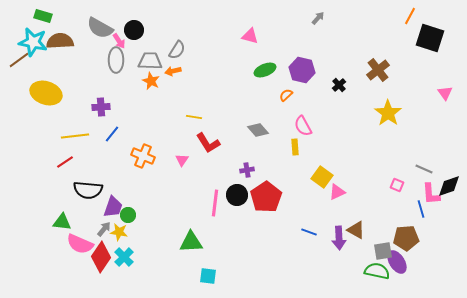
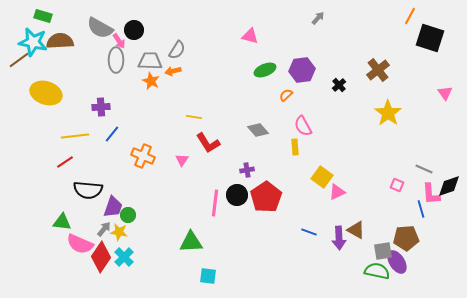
purple hexagon at (302, 70): rotated 20 degrees counterclockwise
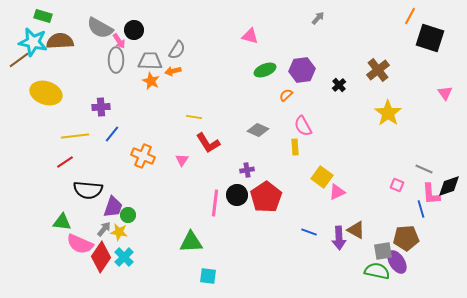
gray diamond at (258, 130): rotated 25 degrees counterclockwise
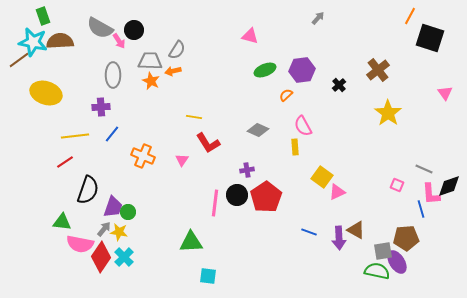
green rectangle at (43, 16): rotated 54 degrees clockwise
gray ellipse at (116, 60): moved 3 px left, 15 px down
black semicircle at (88, 190): rotated 76 degrees counterclockwise
green circle at (128, 215): moved 3 px up
pink semicircle at (80, 244): rotated 12 degrees counterclockwise
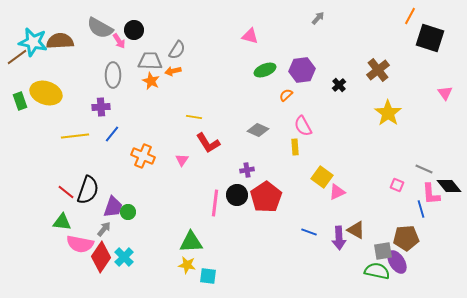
green rectangle at (43, 16): moved 23 px left, 85 px down
brown line at (19, 60): moved 2 px left, 3 px up
red line at (65, 162): moved 1 px right, 30 px down; rotated 72 degrees clockwise
black diamond at (449, 186): rotated 70 degrees clockwise
yellow star at (119, 232): moved 68 px right, 33 px down
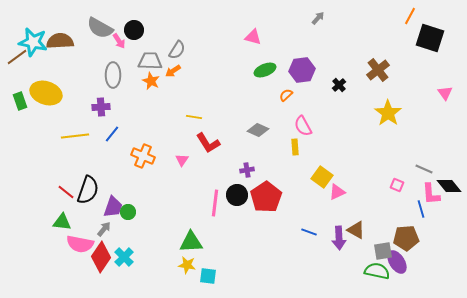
pink triangle at (250, 36): moved 3 px right, 1 px down
orange arrow at (173, 71): rotated 21 degrees counterclockwise
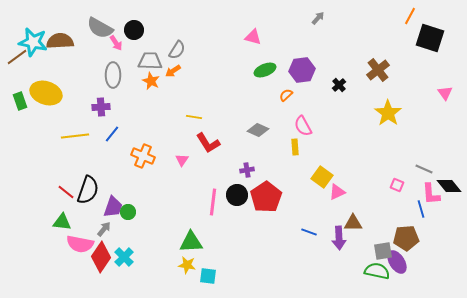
pink arrow at (119, 41): moved 3 px left, 2 px down
pink line at (215, 203): moved 2 px left, 1 px up
brown triangle at (356, 230): moved 3 px left, 7 px up; rotated 30 degrees counterclockwise
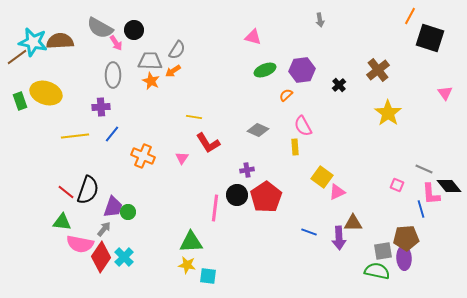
gray arrow at (318, 18): moved 2 px right, 2 px down; rotated 128 degrees clockwise
pink triangle at (182, 160): moved 2 px up
pink line at (213, 202): moved 2 px right, 6 px down
purple ellipse at (397, 262): moved 7 px right, 4 px up; rotated 30 degrees clockwise
